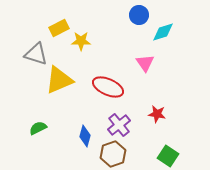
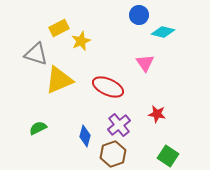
cyan diamond: rotated 30 degrees clockwise
yellow star: rotated 24 degrees counterclockwise
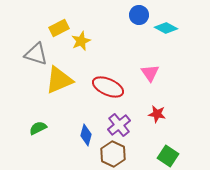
cyan diamond: moved 3 px right, 4 px up; rotated 15 degrees clockwise
pink triangle: moved 5 px right, 10 px down
blue diamond: moved 1 px right, 1 px up
brown hexagon: rotated 15 degrees counterclockwise
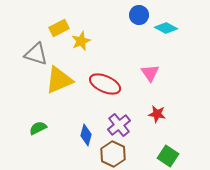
red ellipse: moved 3 px left, 3 px up
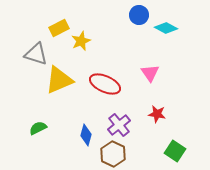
green square: moved 7 px right, 5 px up
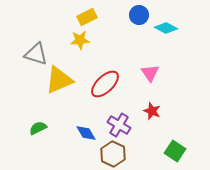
yellow rectangle: moved 28 px right, 11 px up
yellow star: moved 1 px left, 1 px up; rotated 18 degrees clockwise
red ellipse: rotated 68 degrees counterclockwise
red star: moved 5 px left, 3 px up; rotated 12 degrees clockwise
purple cross: rotated 20 degrees counterclockwise
blue diamond: moved 2 px up; rotated 45 degrees counterclockwise
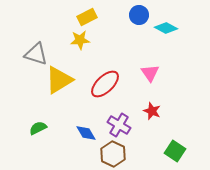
yellow triangle: rotated 8 degrees counterclockwise
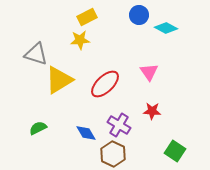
pink triangle: moved 1 px left, 1 px up
red star: rotated 18 degrees counterclockwise
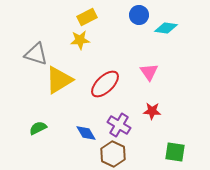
cyan diamond: rotated 20 degrees counterclockwise
green square: moved 1 px down; rotated 25 degrees counterclockwise
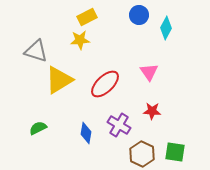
cyan diamond: rotated 70 degrees counterclockwise
gray triangle: moved 3 px up
blue diamond: rotated 40 degrees clockwise
brown hexagon: moved 29 px right
